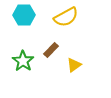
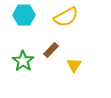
yellow triangle: rotated 21 degrees counterclockwise
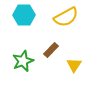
green star: rotated 15 degrees clockwise
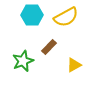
cyan hexagon: moved 8 px right
brown rectangle: moved 2 px left, 3 px up
yellow triangle: rotated 28 degrees clockwise
